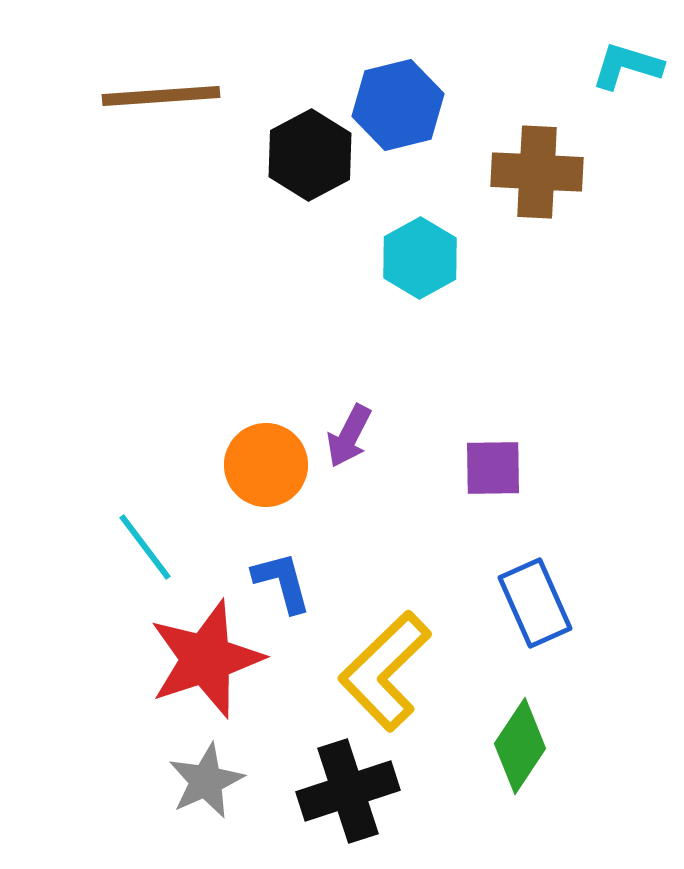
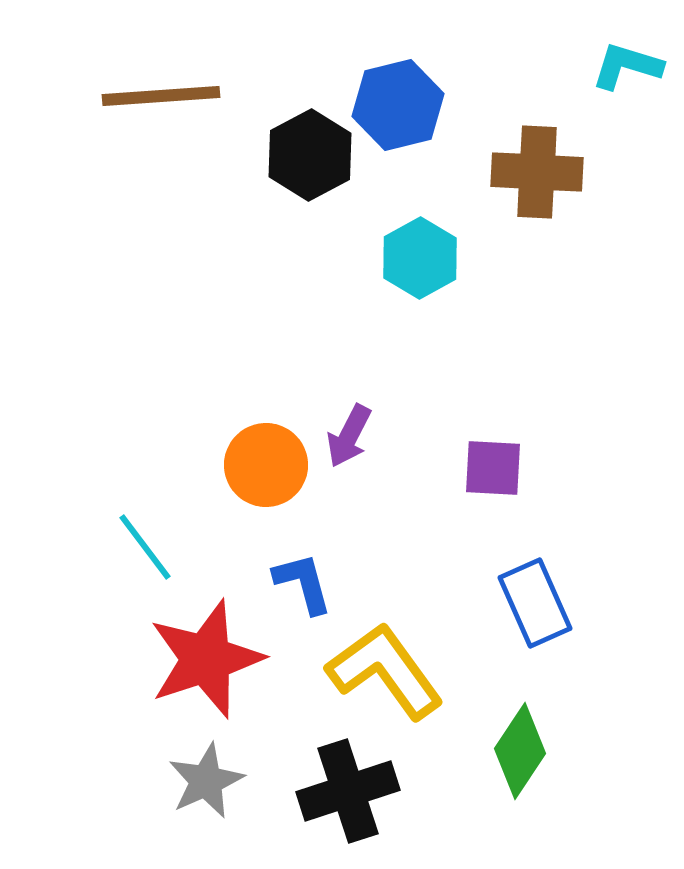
purple square: rotated 4 degrees clockwise
blue L-shape: moved 21 px right, 1 px down
yellow L-shape: rotated 98 degrees clockwise
green diamond: moved 5 px down
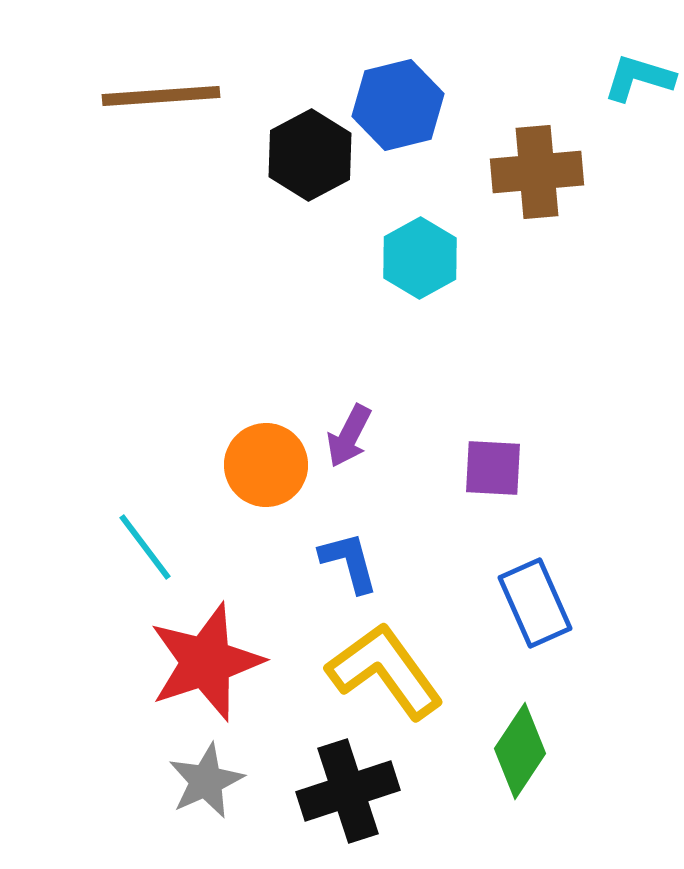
cyan L-shape: moved 12 px right, 12 px down
brown cross: rotated 8 degrees counterclockwise
blue L-shape: moved 46 px right, 21 px up
red star: moved 3 px down
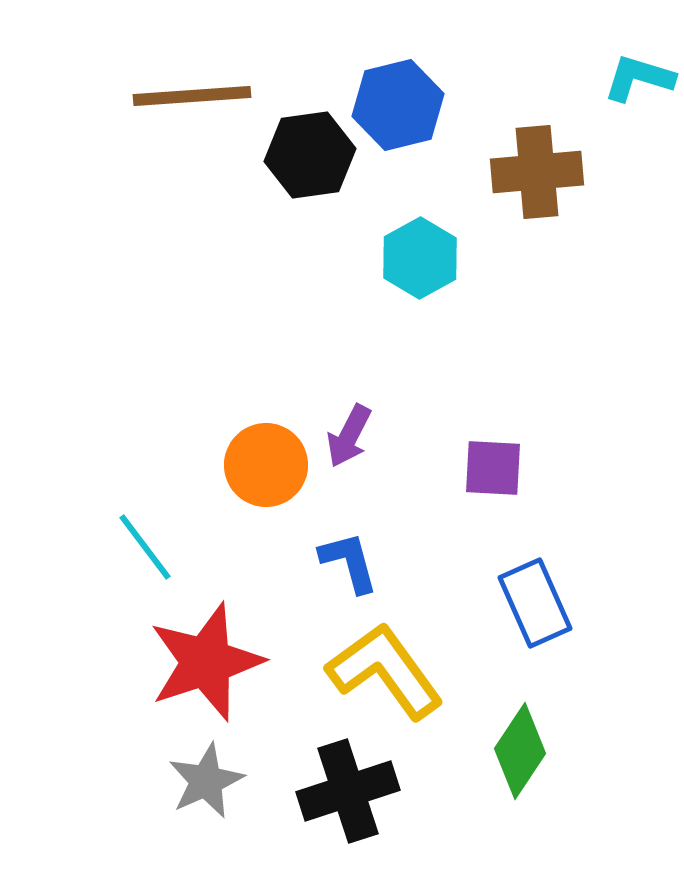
brown line: moved 31 px right
black hexagon: rotated 20 degrees clockwise
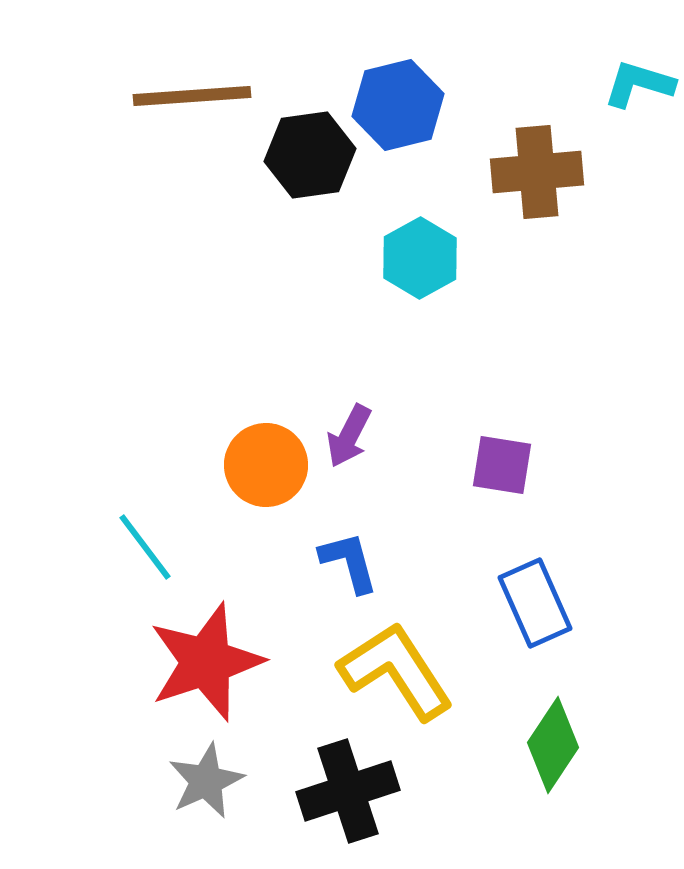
cyan L-shape: moved 6 px down
purple square: moved 9 px right, 3 px up; rotated 6 degrees clockwise
yellow L-shape: moved 11 px right; rotated 3 degrees clockwise
green diamond: moved 33 px right, 6 px up
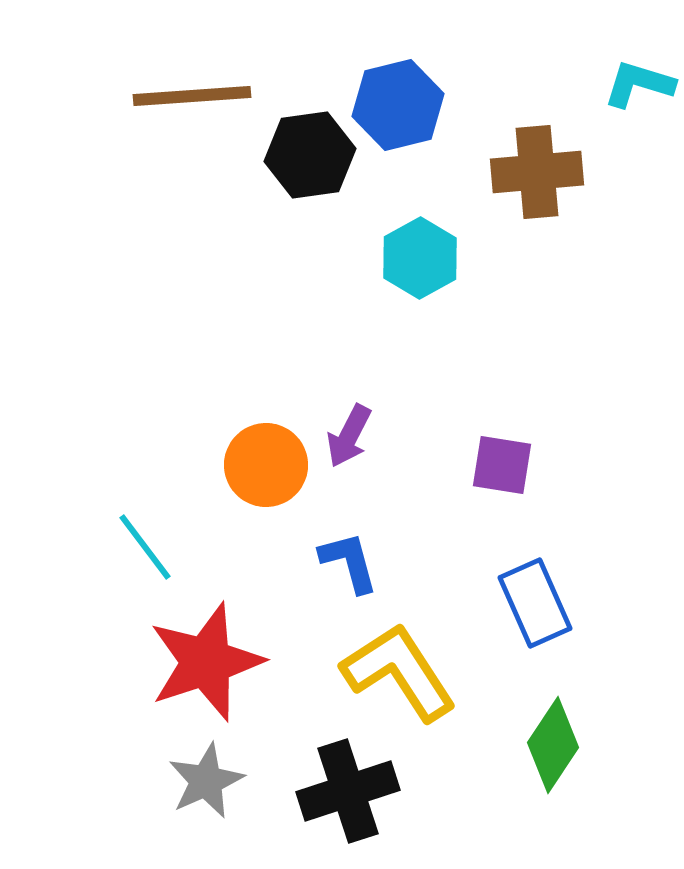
yellow L-shape: moved 3 px right, 1 px down
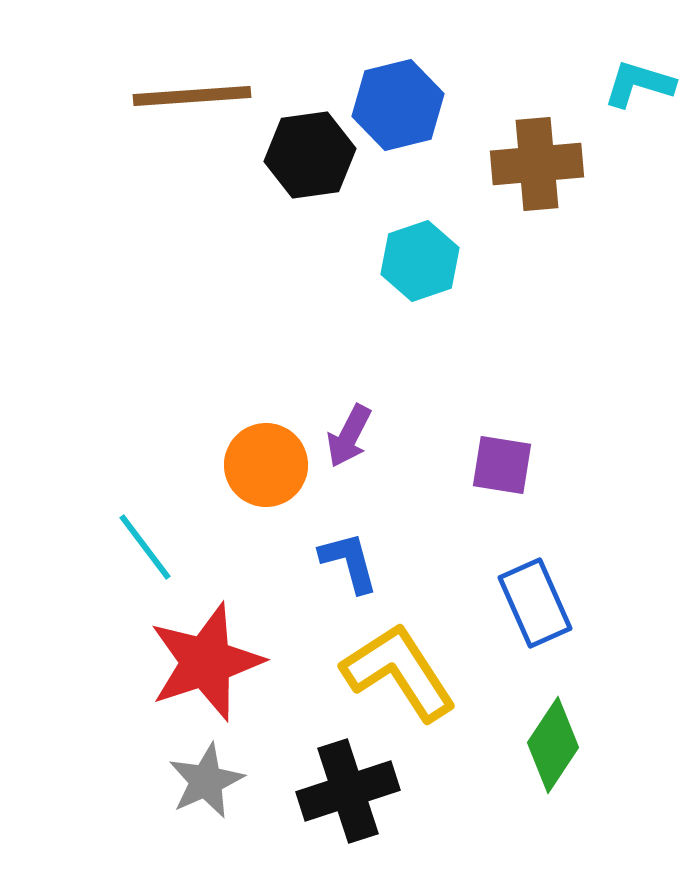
brown cross: moved 8 px up
cyan hexagon: moved 3 px down; rotated 10 degrees clockwise
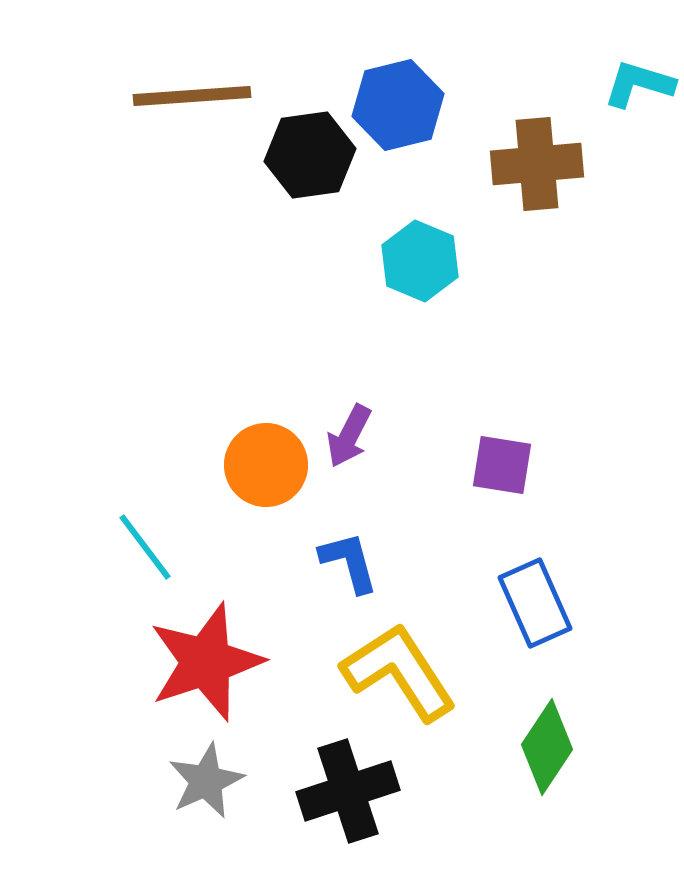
cyan hexagon: rotated 18 degrees counterclockwise
green diamond: moved 6 px left, 2 px down
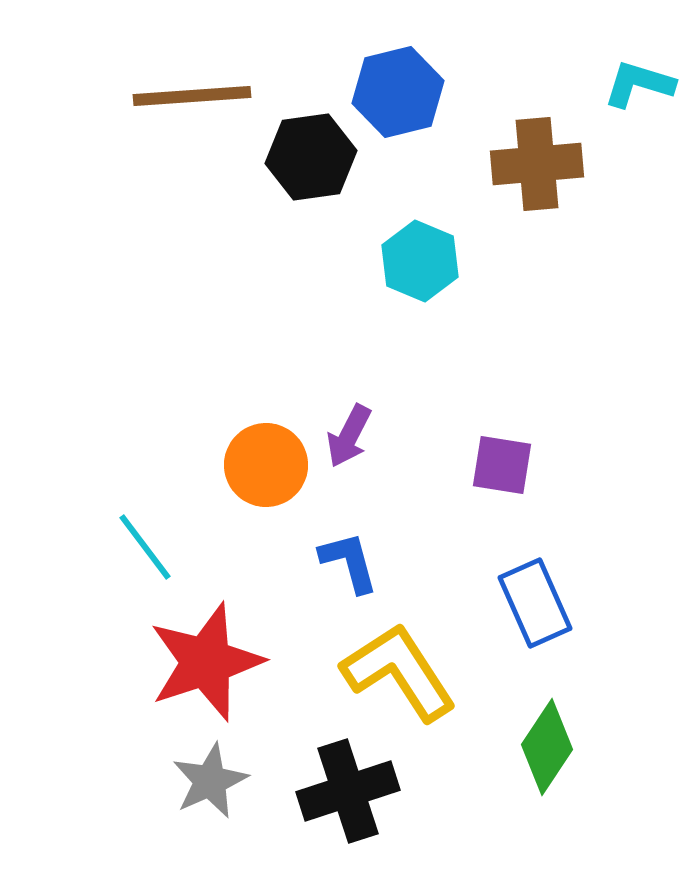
blue hexagon: moved 13 px up
black hexagon: moved 1 px right, 2 px down
gray star: moved 4 px right
